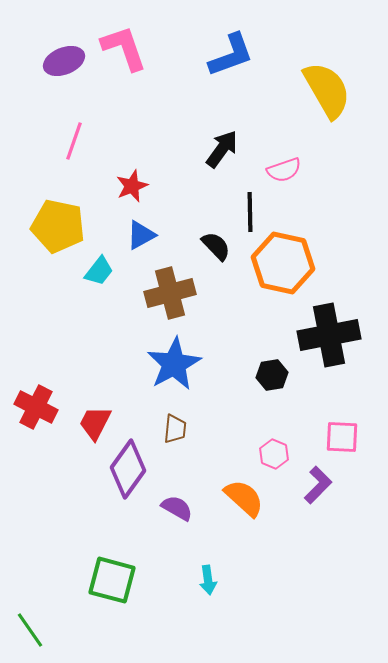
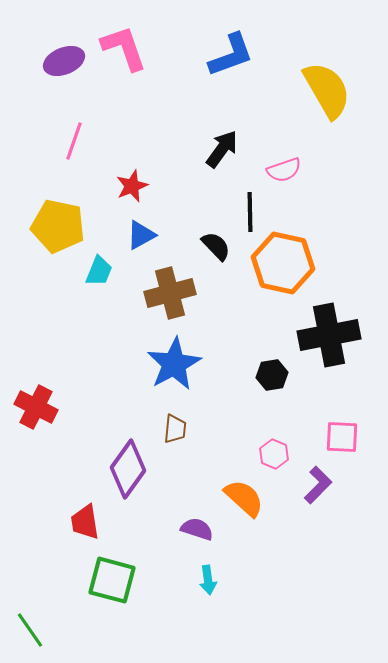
cyan trapezoid: rotated 16 degrees counterclockwise
red trapezoid: moved 10 px left, 99 px down; rotated 36 degrees counterclockwise
purple semicircle: moved 20 px right, 21 px down; rotated 12 degrees counterclockwise
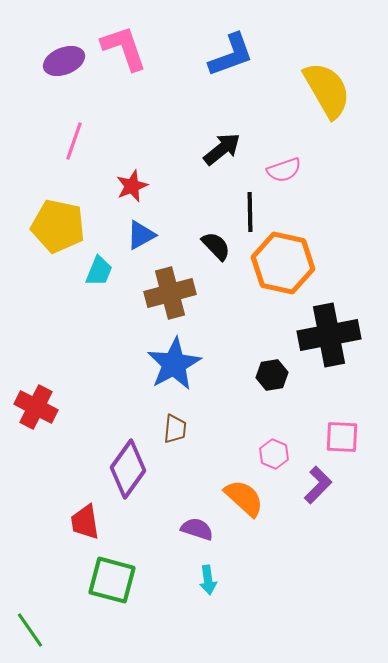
black arrow: rotated 15 degrees clockwise
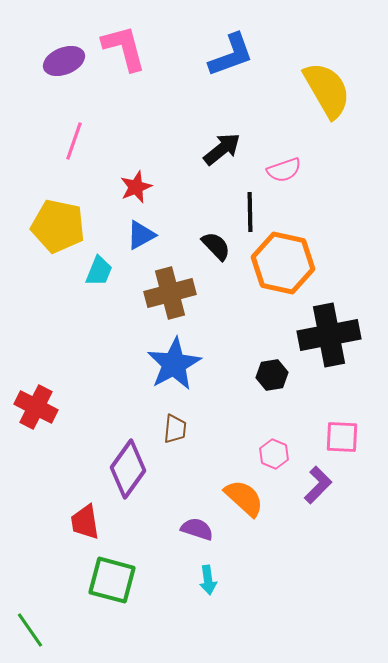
pink L-shape: rotated 4 degrees clockwise
red star: moved 4 px right, 1 px down
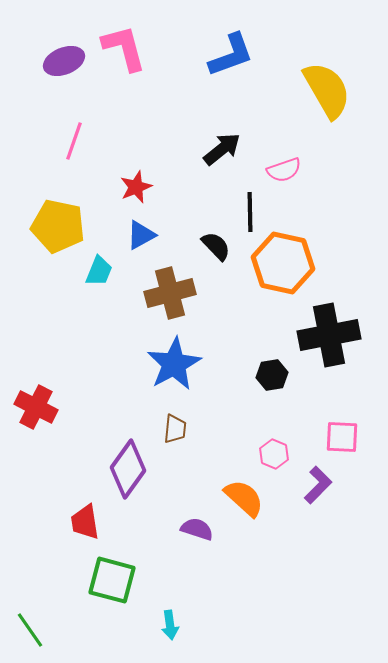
cyan arrow: moved 38 px left, 45 px down
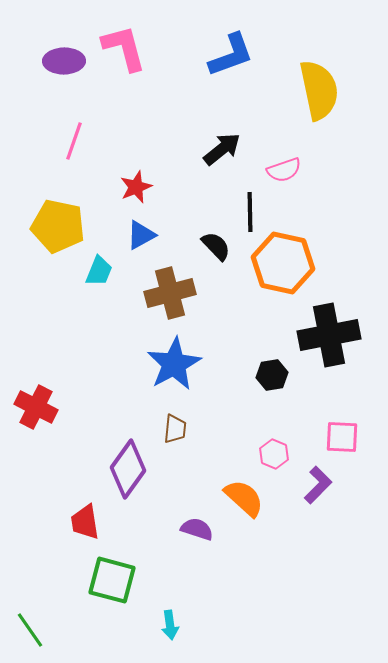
purple ellipse: rotated 21 degrees clockwise
yellow semicircle: moved 8 px left; rotated 18 degrees clockwise
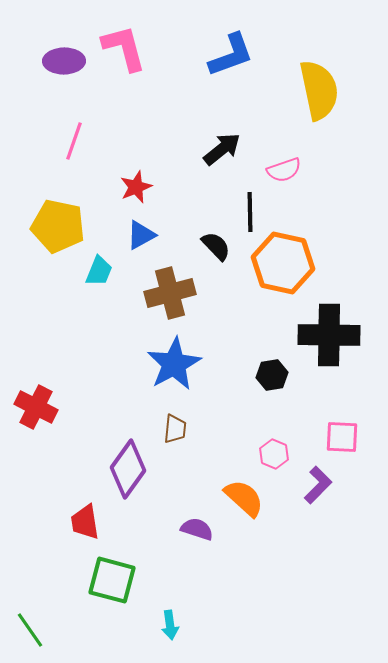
black cross: rotated 12 degrees clockwise
